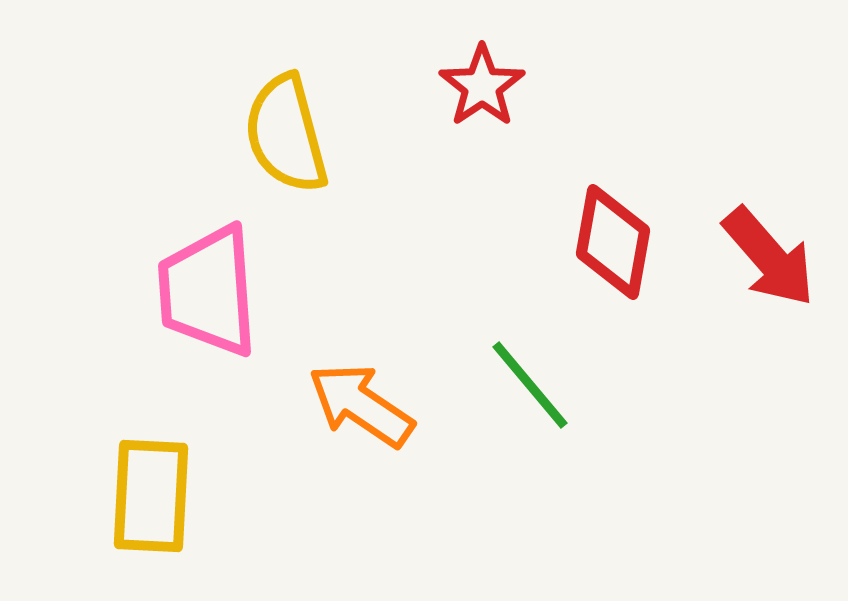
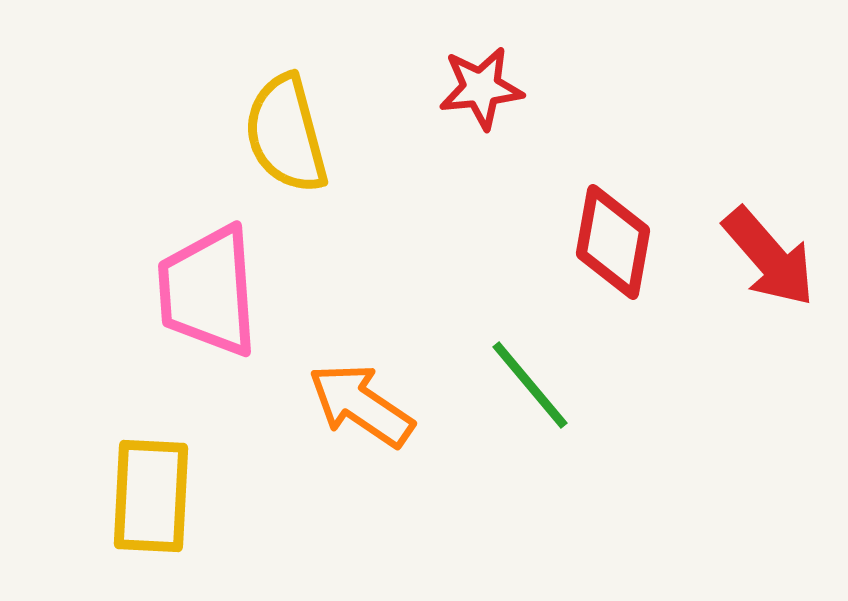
red star: moved 1 px left, 2 px down; rotated 28 degrees clockwise
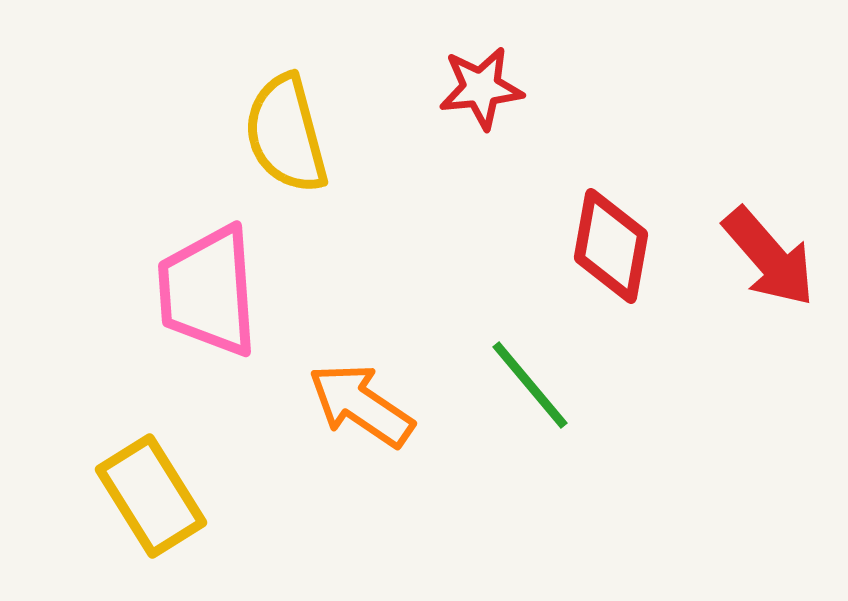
red diamond: moved 2 px left, 4 px down
yellow rectangle: rotated 35 degrees counterclockwise
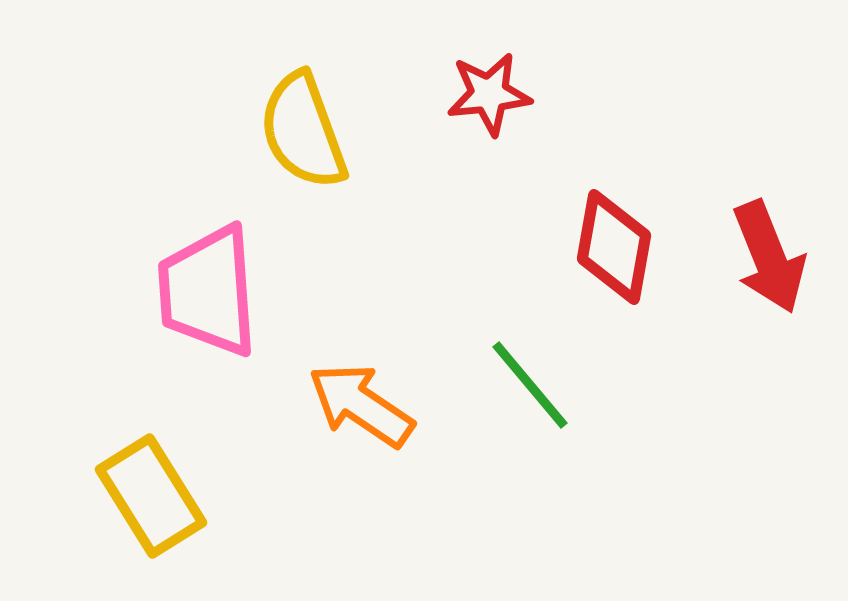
red star: moved 8 px right, 6 px down
yellow semicircle: moved 17 px right, 3 px up; rotated 5 degrees counterclockwise
red diamond: moved 3 px right, 1 px down
red arrow: rotated 19 degrees clockwise
